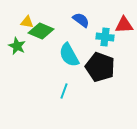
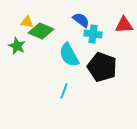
cyan cross: moved 12 px left, 3 px up
black pentagon: moved 2 px right
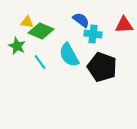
cyan line: moved 24 px left, 29 px up; rotated 56 degrees counterclockwise
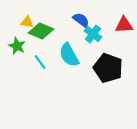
cyan cross: rotated 30 degrees clockwise
black pentagon: moved 6 px right, 1 px down
